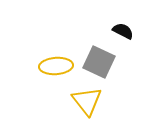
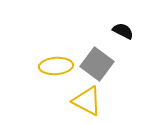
gray square: moved 2 px left, 2 px down; rotated 12 degrees clockwise
yellow triangle: rotated 24 degrees counterclockwise
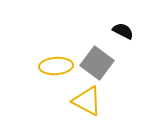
gray square: moved 1 px up
